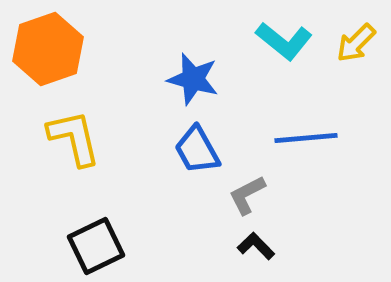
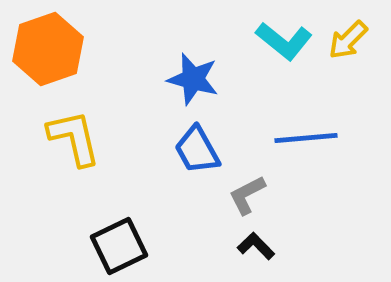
yellow arrow: moved 8 px left, 3 px up
black square: moved 23 px right
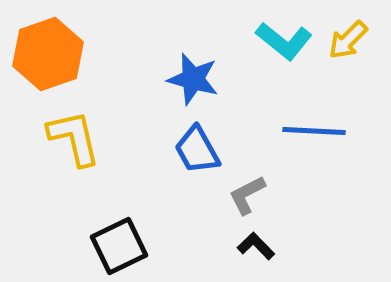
orange hexagon: moved 5 px down
blue line: moved 8 px right, 7 px up; rotated 8 degrees clockwise
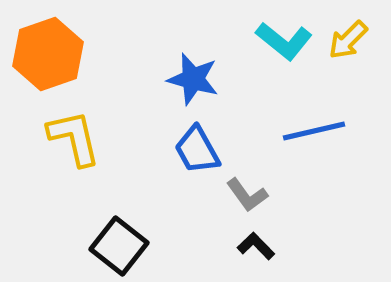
blue line: rotated 16 degrees counterclockwise
gray L-shape: rotated 99 degrees counterclockwise
black square: rotated 26 degrees counterclockwise
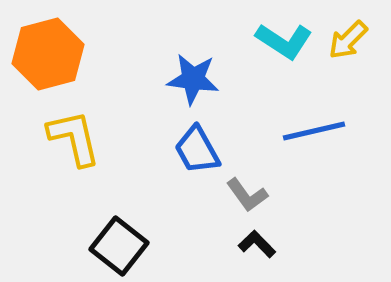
cyan L-shape: rotated 6 degrees counterclockwise
orange hexagon: rotated 4 degrees clockwise
blue star: rotated 8 degrees counterclockwise
black L-shape: moved 1 px right, 2 px up
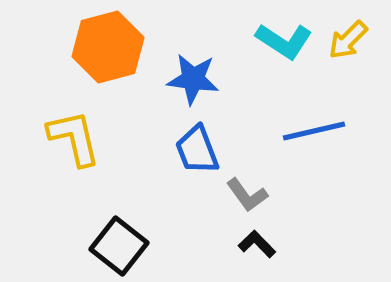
orange hexagon: moved 60 px right, 7 px up
blue trapezoid: rotated 8 degrees clockwise
